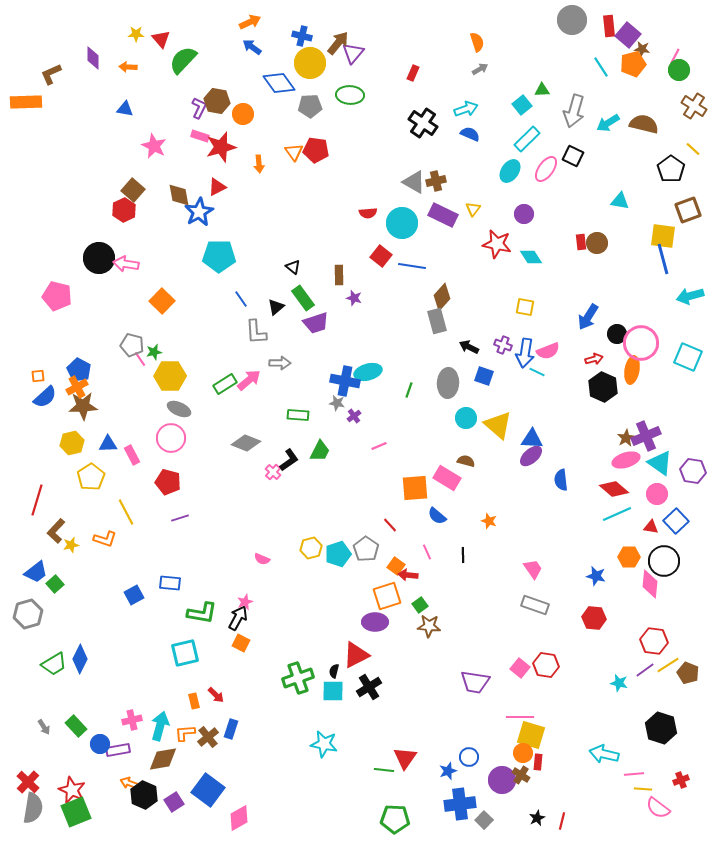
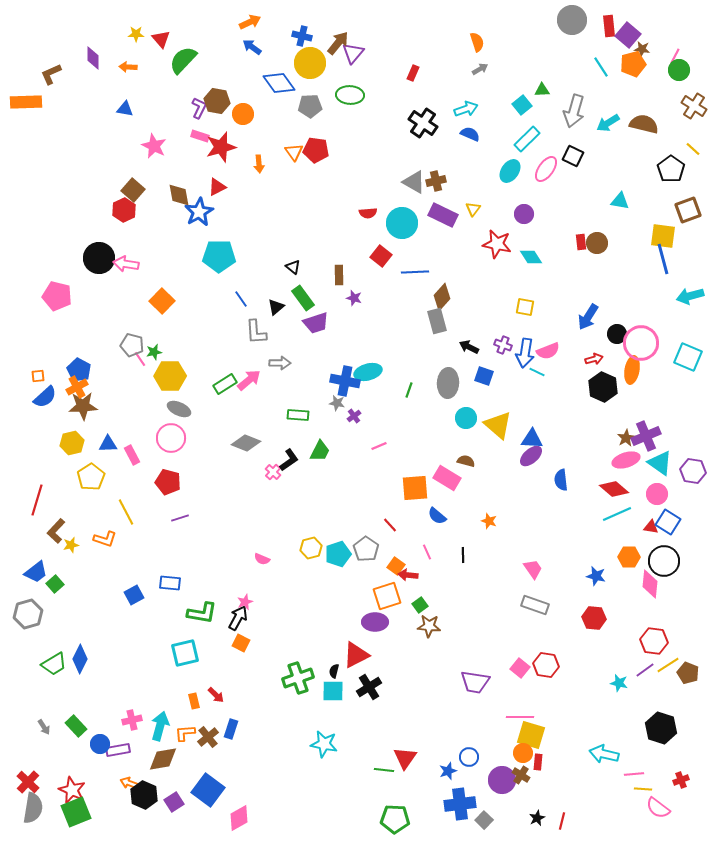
blue line at (412, 266): moved 3 px right, 6 px down; rotated 12 degrees counterclockwise
blue square at (676, 521): moved 8 px left, 1 px down; rotated 15 degrees counterclockwise
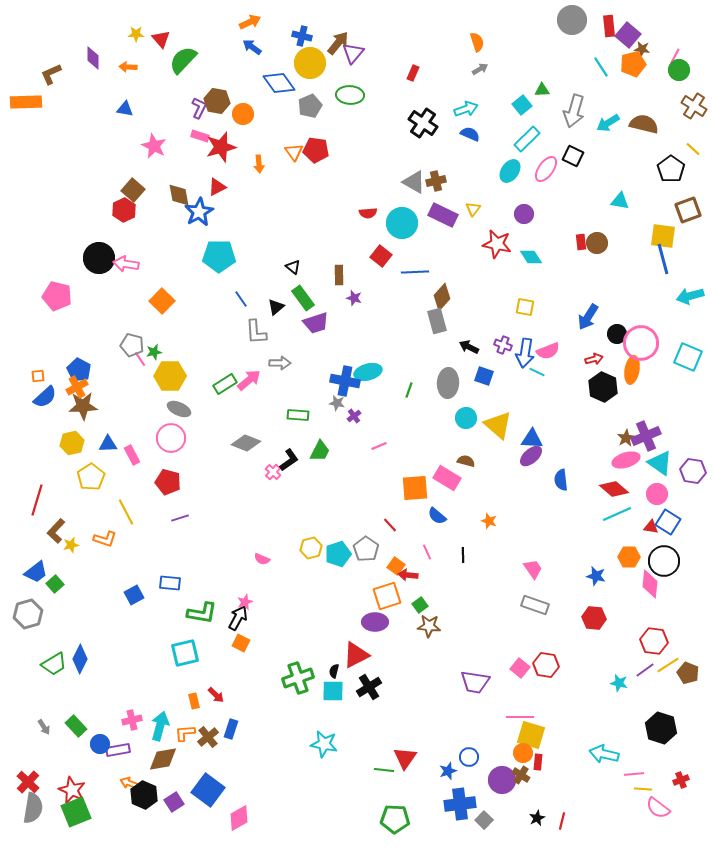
gray pentagon at (310, 106): rotated 20 degrees counterclockwise
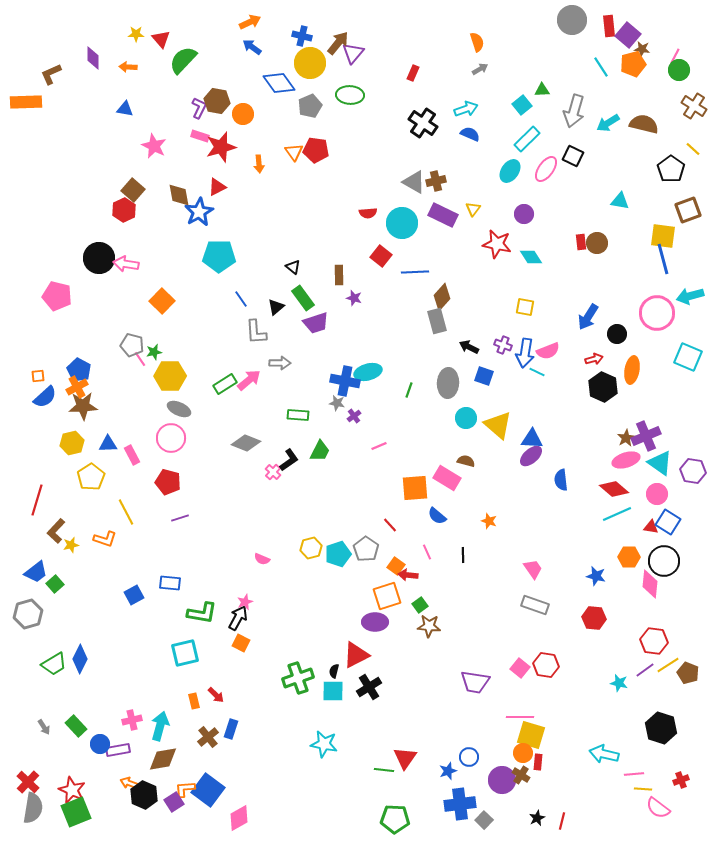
pink circle at (641, 343): moved 16 px right, 30 px up
orange L-shape at (185, 733): moved 56 px down
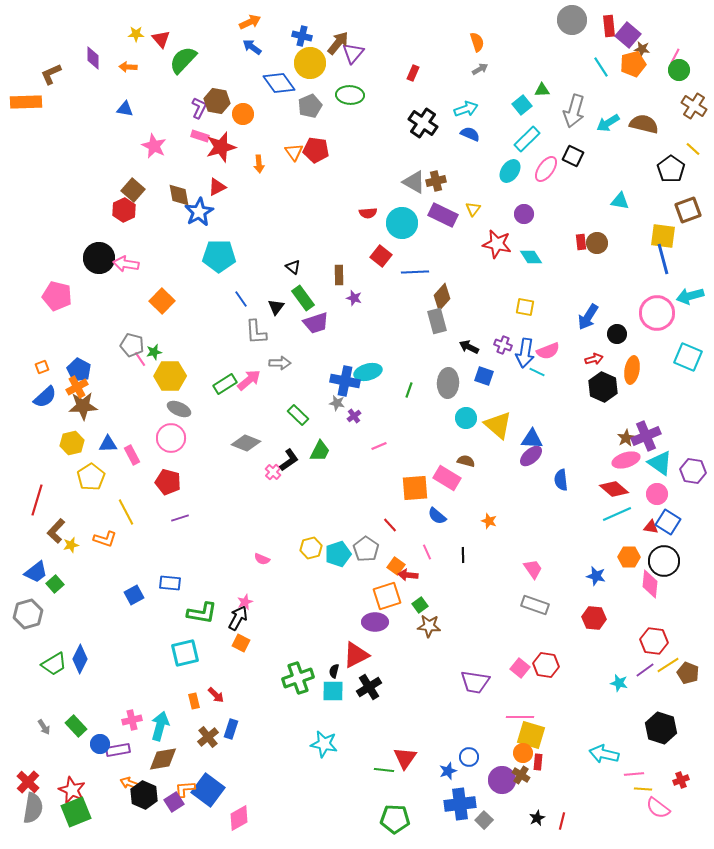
black triangle at (276, 307): rotated 12 degrees counterclockwise
orange square at (38, 376): moved 4 px right, 9 px up; rotated 16 degrees counterclockwise
green rectangle at (298, 415): rotated 40 degrees clockwise
